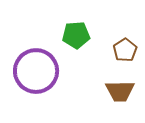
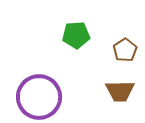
purple circle: moved 3 px right, 26 px down
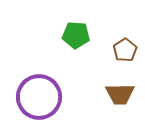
green pentagon: rotated 8 degrees clockwise
brown trapezoid: moved 3 px down
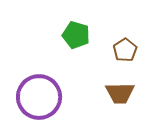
green pentagon: rotated 12 degrees clockwise
brown trapezoid: moved 1 px up
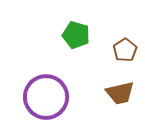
brown trapezoid: rotated 12 degrees counterclockwise
purple circle: moved 7 px right
